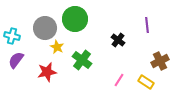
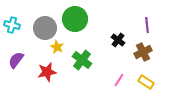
cyan cross: moved 11 px up
brown cross: moved 17 px left, 9 px up
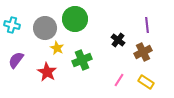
yellow star: moved 1 px down
green cross: rotated 30 degrees clockwise
red star: rotated 30 degrees counterclockwise
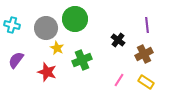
gray circle: moved 1 px right
brown cross: moved 1 px right, 2 px down
red star: rotated 12 degrees counterclockwise
